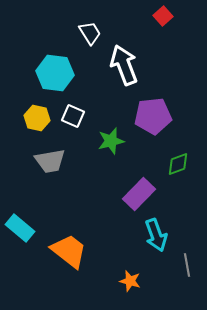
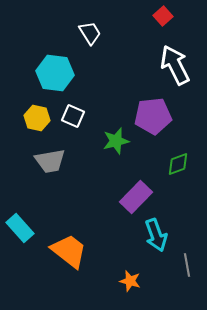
white arrow: moved 51 px right; rotated 6 degrees counterclockwise
green star: moved 5 px right
purple rectangle: moved 3 px left, 3 px down
cyan rectangle: rotated 8 degrees clockwise
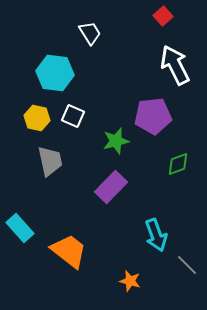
gray trapezoid: rotated 92 degrees counterclockwise
purple rectangle: moved 25 px left, 10 px up
gray line: rotated 35 degrees counterclockwise
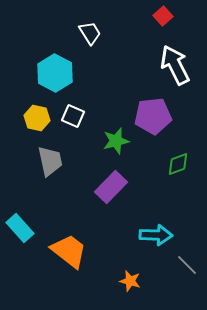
cyan hexagon: rotated 21 degrees clockwise
cyan arrow: rotated 68 degrees counterclockwise
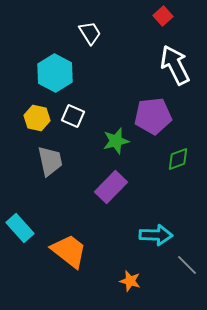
green diamond: moved 5 px up
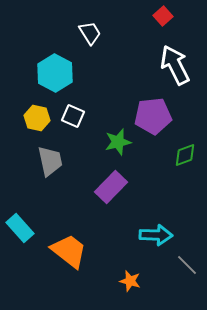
green star: moved 2 px right, 1 px down
green diamond: moved 7 px right, 4 px up
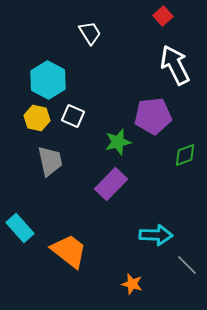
cyan hexagon: moved 7 px left, 7 px down
purple rectangle: moved 3 px up
orange star: moved 2 px right, 3 px down
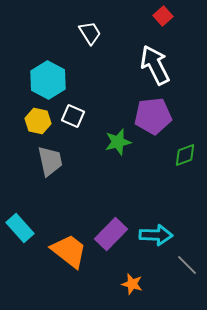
white arrow: moved 20 px left
yellow hexagon: moved 1 px right, 3 px down
purple rectangle: moved 50 px down
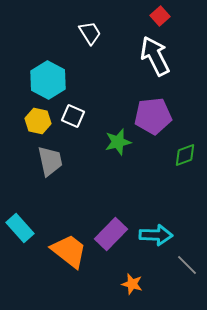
red square: moved 3 px left
white arrow: moved 9 px up
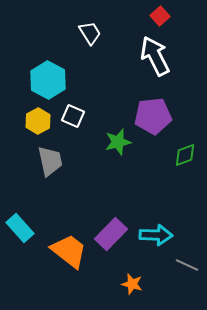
yellow hexagon: rotated 20 degrees clockwise
gray line: rotated 20 degrees counterclockwise
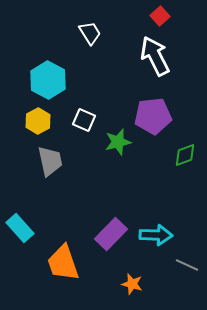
white square: moved 11 px right, 4 px down
orange trapezoid: moved 6 px left, 12 px down; rotated 147 degrees counterclockwise
